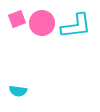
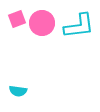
cyan L-shape: moved 3 px right
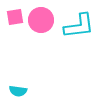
pink square: moved 2 px left, 2 px up; rotated 12 degrees clockwise
pink circle: moved 1 px left, 3 px up
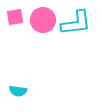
pink circle: moved 2 px right
cyan L-shape: moved 3 px left, 3 px up
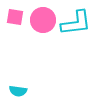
pink square: rotated 18 degrees clockwise
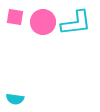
pink circle: moved 2 px down
cyan semicircle: moved 3 px left, 8 px down
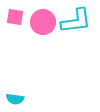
cyan L-shape: moved 2 px up
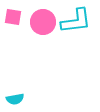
pink square: moved 2 px left
cyan semicircle: rotated 18 degrees counterclockwise
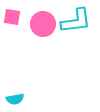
pink square: moved 1 px left
pink circle: moved 2 px down
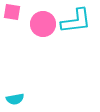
pink square: moved 5 px up
